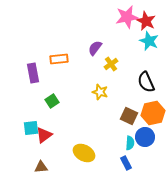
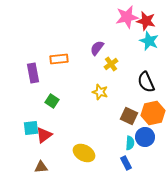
red star: rotated 12 degrees counterclockwise
purple semicircle: moved 2 px right
green square: rotated 24 degrees counterclockwise
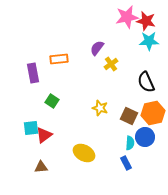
cyan star: rotated 24 degrees counterclockwise
yellow star: moved 16 px down
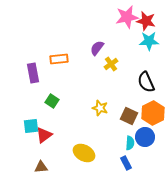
orange hexagon: rotated 15 degrees counterclockwise
cyan square: moved 2 px up
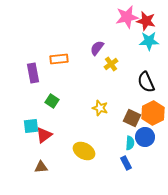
brown square: moved 3 px right, 2 px down
yellow ellipse: moved 2 px up
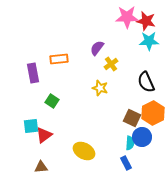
pink star: rotated 10 degrees clockwise
yellow star: moved 20 px up
blue circle: moved 3 px left
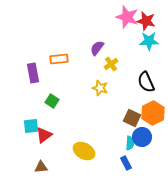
pink star: rotated 20 degrees clockwise
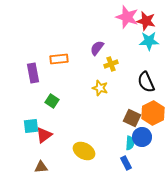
yellow cross: rotated 16 degrees clockwise
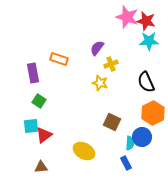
orange rectangle: rotated 24 degrees clockwise
yellow star: moved 5 px up
green square: moved 13 px left
brown square: moved 20 px left, 4 px down
